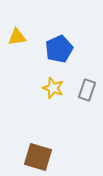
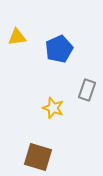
yellow star: moved 20 px down
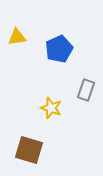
gray rectangle: moved 1 px left
yellow star: moved 2 px left
brown square: moved 9 px left, 7 px up
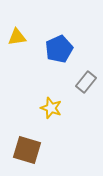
gray rectangle: moved 8 px up; rotated 20 degrees clockwise
brown square: moved 2 px left
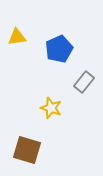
gray rectangle: moved 2 px left
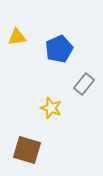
gray rectangle: moved 2 px down
